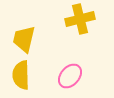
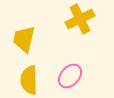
yellow cross: rotated 12 degrees counterclockwise
yellow semicircle: moved 8 px right, 5 px down
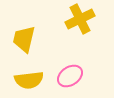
pink ellipse: rotated 15 degrees clockwise
yellow semicircle: rotated 96 degrees counterclockwise
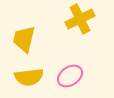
yellow semicircle: moved 3 px up
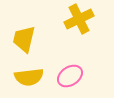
yellow cross: moved 1 px left
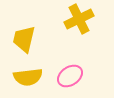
yellow semicircle: moved 1 px left
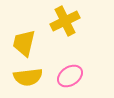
yellow cross: moved 14 px left, 2 px down
yellow trapezoid: moved 4 px down
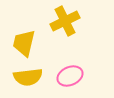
pink ellipse: rotated 10 degrees clockwise
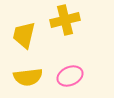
yellow cross: moved 1 px up; rotated 12 degrees clockwise
yellow trapezoid: moved 8 px up
